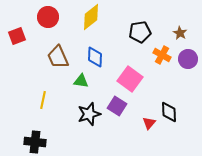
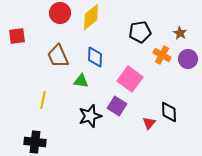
red circle: moved 12 px right, 4 px up
red square: rotated 12 degrees clockwise
brown trapezoid: moved 1 px up
black star: moved 1 px right, 2 px down
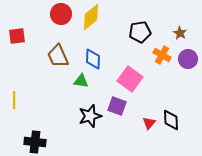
red circle: moved 1 px right, 1 px down
blue diamond: moved 2 px left, 2 px down
yellow line: moved 29 px left; rotated 12 degrees counterclockwise
purple square: rotated 12 degrees counterclockwise
black diamond: moved 2 px right, 8 px down
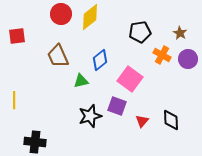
yellow diamond: moved 1 px left
blue diamond: moved 7 px right, 1 px down; rotated 50 degrees clockwise
green triangle: rotated 21 degrees counterclockwise
red triangle: moved 7 px left, 2 px up
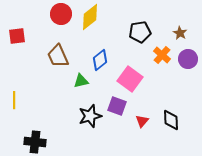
orange cross: rotated 12 degrees clockwise
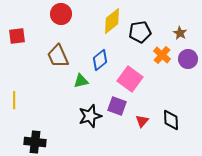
yellow diamond: moved 22 px right, 4 px down
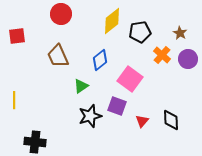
green triangle: moved 5 px down; rotated 21 degrees counterclockwise
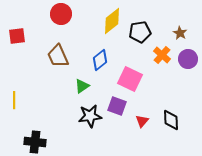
pink square: rotated 10 degrees counterclockwise
green triangle: moved 1 px right
black star: rotated 10 degrees clockwise
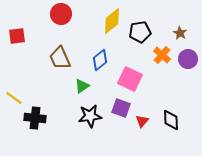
brown trapezoid: moved 2 px right, 2 px down
yellow line: moved 2 px up; rotated 54 degrees counterclockwise
purple square: moved 4 px right, 2 px down
black cross: moved 24 px up
